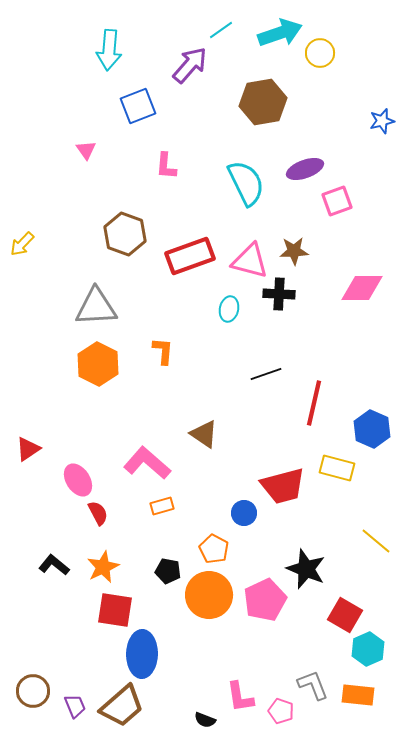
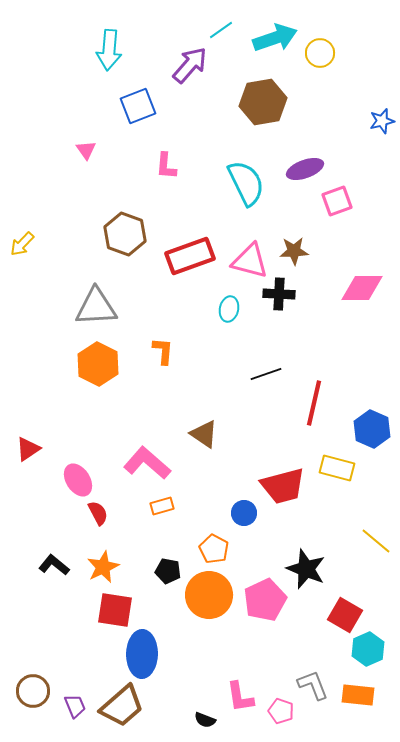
cyan arrow at (280, 33): moved 5 px left, 5 px down
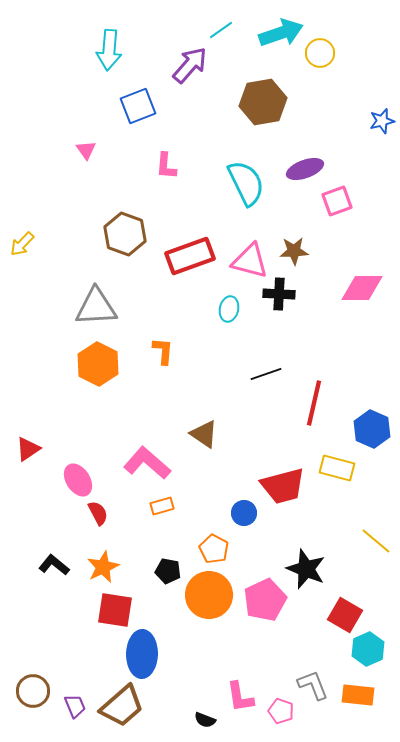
cyan arrow at (275, 38): moved 6 px right, 5 px up
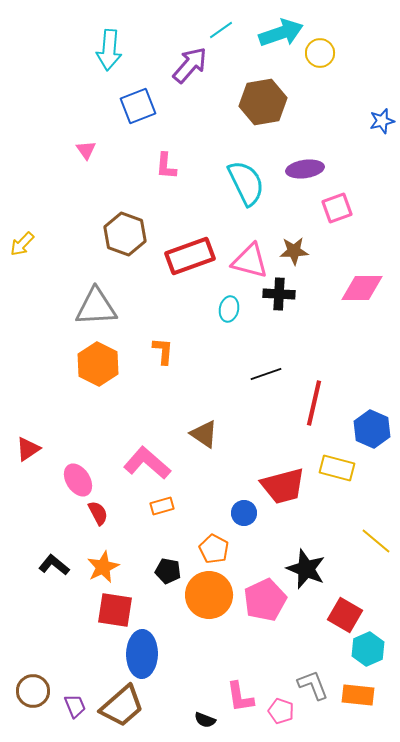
purple ellipse at (305, 169): rotated 12 degrees clockwise
pink square at (337, 201): moved 7 px down
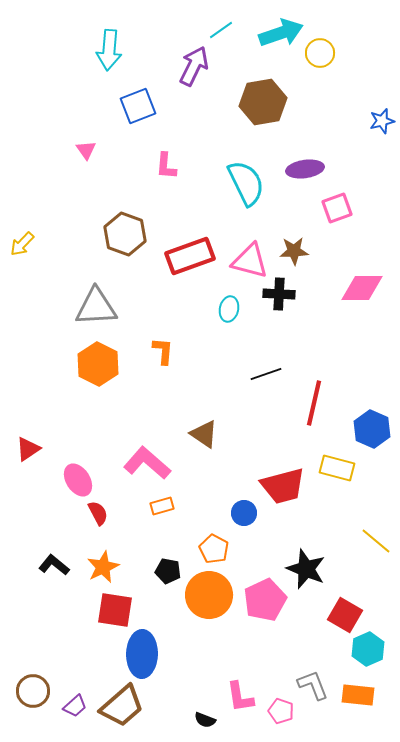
purple arrow at (190, 65): moved 4 px right, 1 px down; rotated 15 degrees counterclockwise
purple trapezoid at (75, 706): rotated 70 degrees clockwise
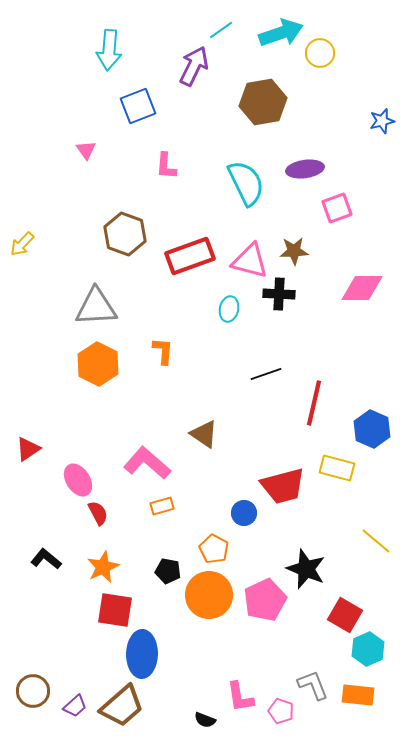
black L-shape at (54, 565): moved 8 px left, 6 px up
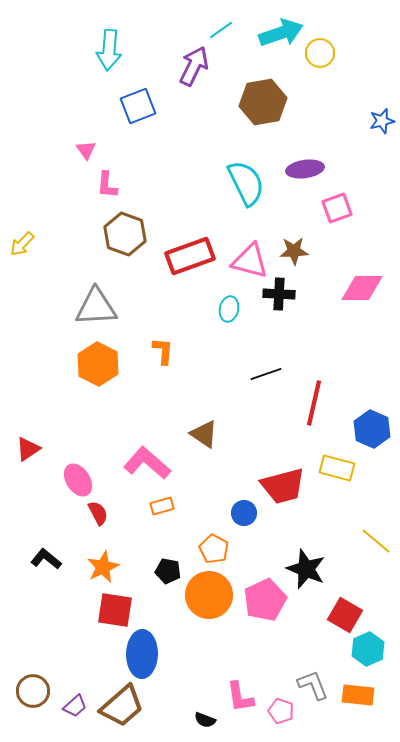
pink L-shape at (166, 166): moved 59 px left, 19 px down
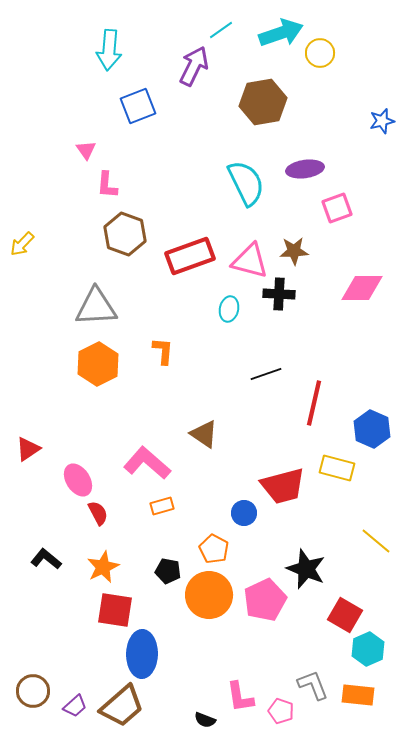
orange hexagon at (98, 364): rotated 6 degrees clockwise
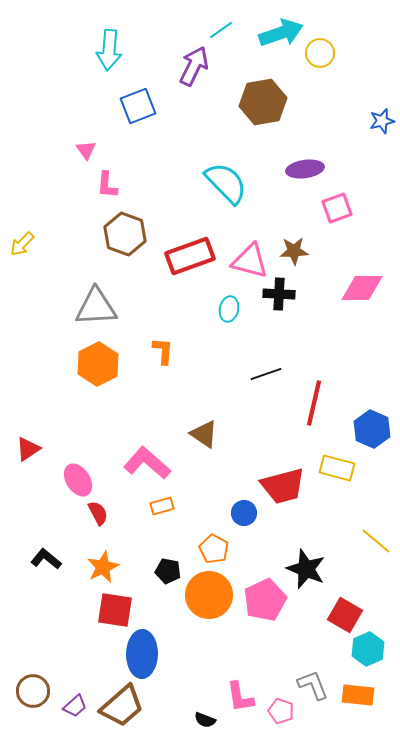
cyan semicircle at (246, 183): moved 20 px left; rotated 18 degrees counterclockwise
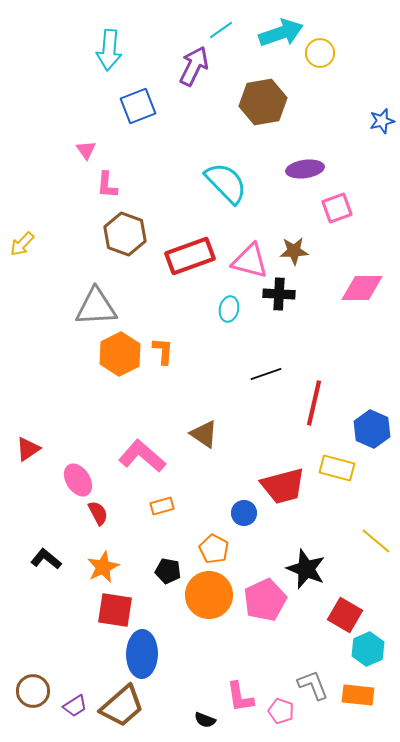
orange hexagon at (98, 364): moved 22 px right, 10 px up
pink L-shape at (147, 463): moved 5 px left, 7 px up
purple trapezoid at (75, 706): rotated 10 degrees clockwise
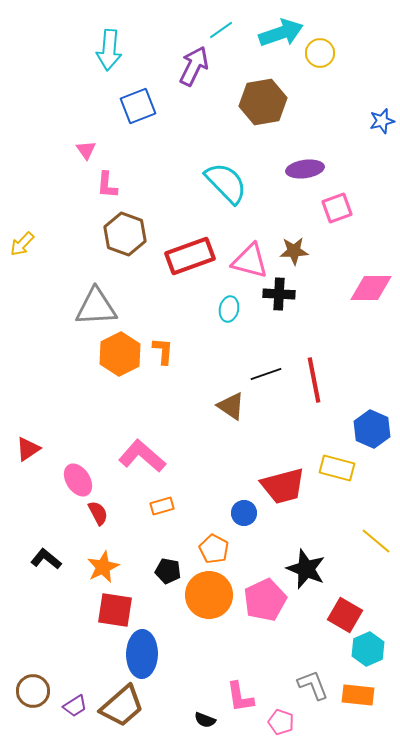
pink diamond at (362, 288): moved 9 px right
red line at (314, 403): moved 23 px up; rotated 24 degrees counterclockwise
brown triangle at (204, 434): moved 27 px right, 28 px up
pink pentagon at (281, 711): moved 11 px down
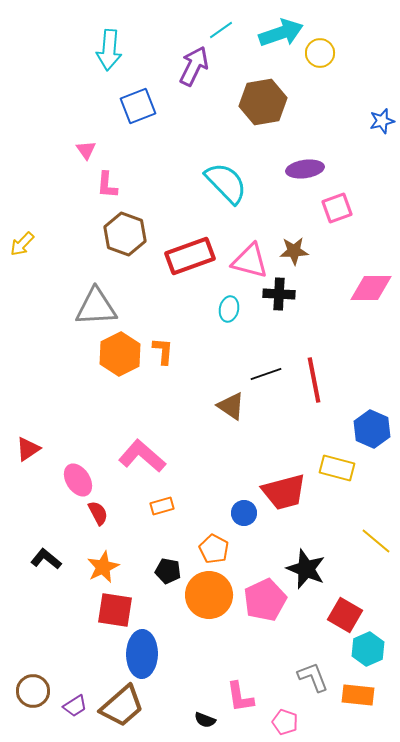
red trapezoid at (283, 486): moved 1 px right, 6 px down
gray L-shape at (313, 685): moved 8 px up
pink pentagon at (281, 722): moved 4 px right
